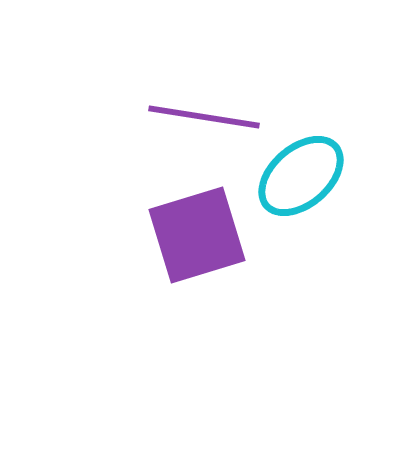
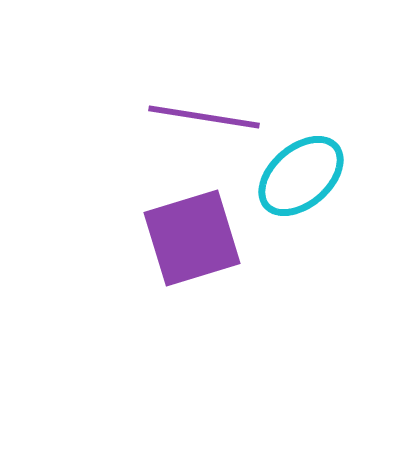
purple square: moved 5 px left, 3 px down
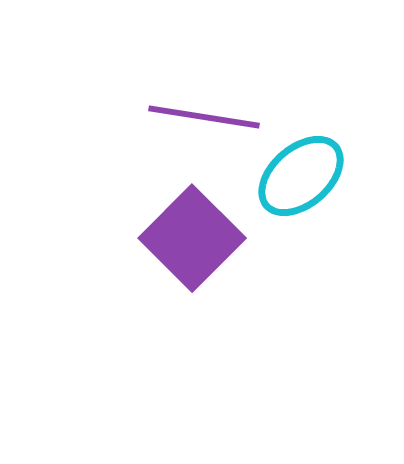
purple square: rotated 28 degrees counterclockwise
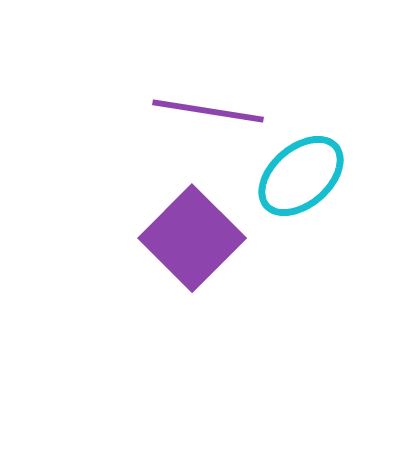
purple line: moved 4 px right, 6 px up
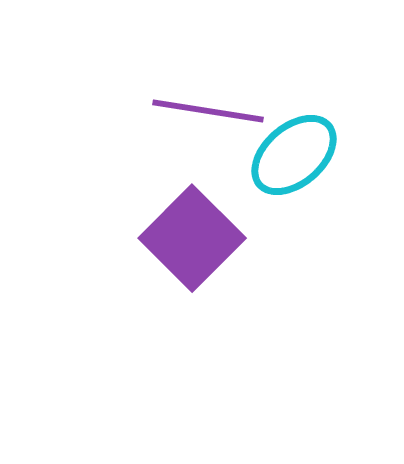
cyan ellipse: moved 7 px left, 21 px up
